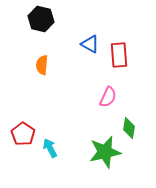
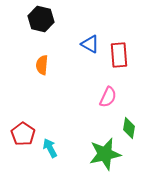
green star: moved 2 px down
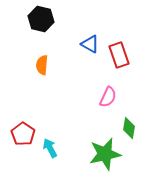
red rectangle: rotated 15 degrees counterclockwise
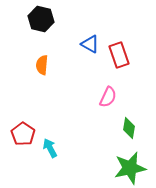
green star: moved 25 px right, 14 px down
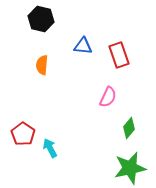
blue triangle: moved 7 px left, 2 px down; rotated 24 degrees counterclockwise
green diamond: rotated 30 degrees clockwise
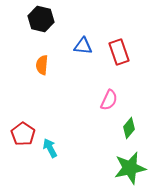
red rectangle: moved 3 px up
pink semicircle: moved 1 px right, 3 px down
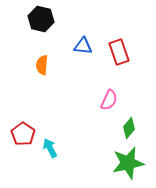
green star: moved 2 px left, 5 px up
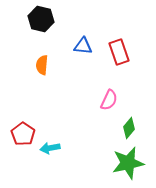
cyan arrow: rotated 72 degrees counterclockwise
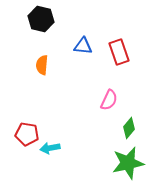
red pentagon: moved 4 px right; rotated 25 degrees counterclockwise
